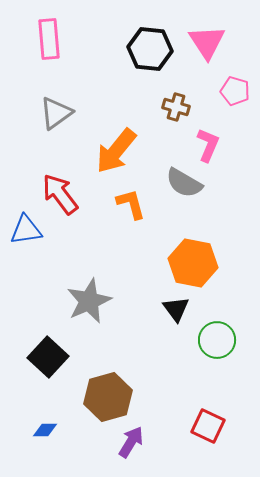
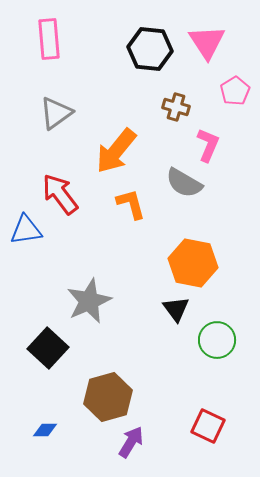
pink pentagon: rotated 24 degrees clockwise
black square: moved 9 px up
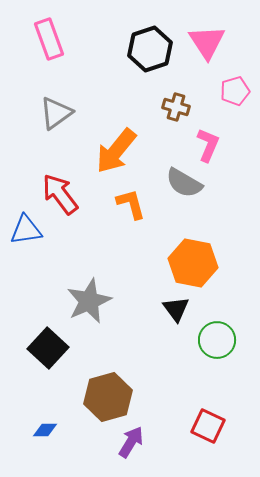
pink rectangle: rotated 15 degrees counterclockwise
black hexagon: rotated 24 degrees counterclockwise
pink pentagon: rotated 16 degrees clockwise
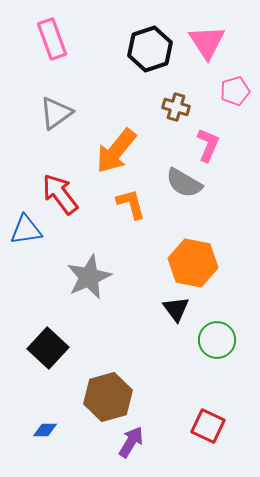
pink rectangle: moved 3 px right
gray star: moved 24 px up
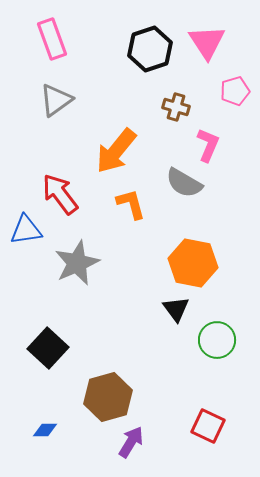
gray triangle: moved 13 px up
gray star: moved 12 px left, 14 px up
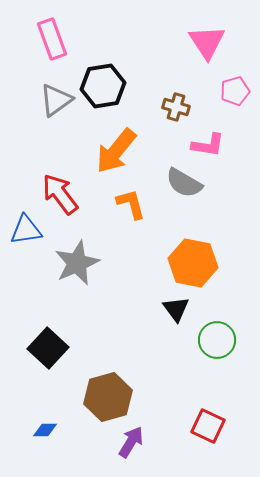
black hexagon: moved 47 px left, 37 px down; rotated 9 degrees clockwise
pink L-shape: rotated 76 degrees clockwise
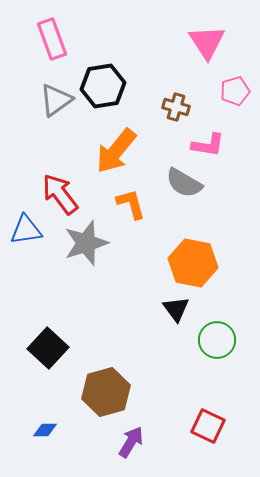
gray star: moved 9 px right, 20 px up; rotated 6 degrees clockwise
brown hexagon: moved 2 px left, 5 px up
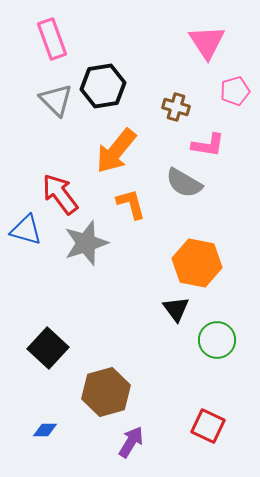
gray triangle: rotated 39 degrees counterclockwise
blue triangle: rotated 24 degrees clockwise
orange hexagon: moved 4 px right
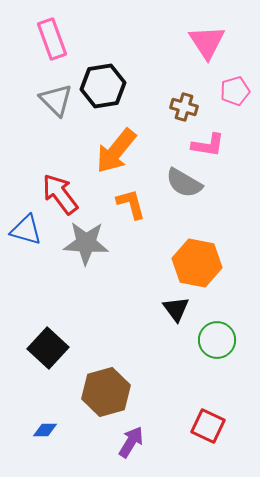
brown cross: moved 8 px right
gray star: rotated 21 degrees clockwise
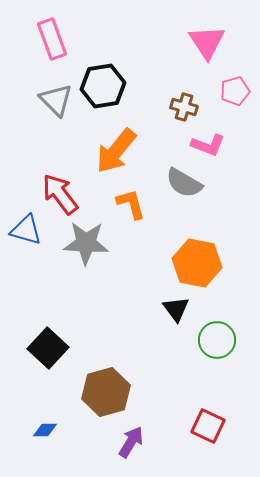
pink L-shape: rotated 12 degrees clockwise
